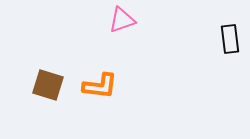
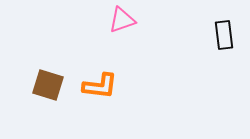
black rectangle: moved 6 px left, 4 px up
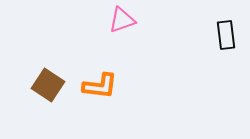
black rectangle: moved 2 px right
brown square: rotated 16 degrees clockwise
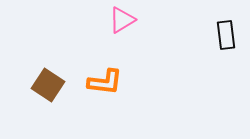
pink triangle: rotated 12 degrees counterclockwise
orange L-shape: moved 5 px right, 4 px up
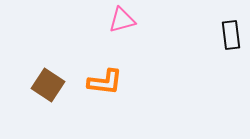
pink triangle: rotated 16 degrees clockwise
black rectangle: moved 5 px right
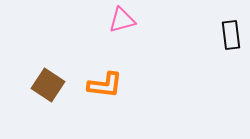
orange L-shape: moved 3 px down
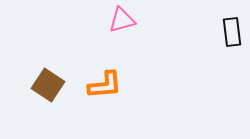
black rectangle: moved 1 px right, 3 px up
orange L-shape: rotated 12 degrees counterclockwise
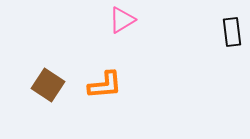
pink triangle: rotated 16 degrees counterclockwise
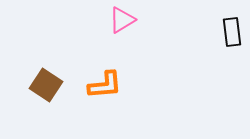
brown square: moved 2 px left
